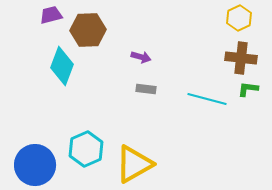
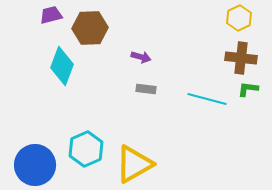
brown hexagon: moved 2 px right, 2 px up
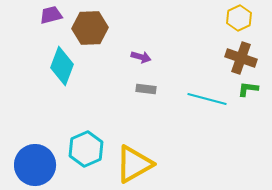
brown cross: rotated 12 degrees clockwise
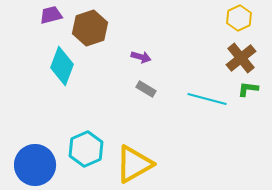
brown hexagon: rotated 16 degrees counterclockwise
brown cross: rotated 32 degrees clockwise
gray rectangle: rotated 24 degrees clockwise
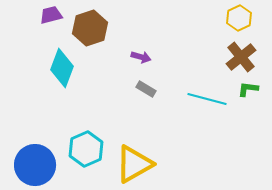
brown cross: moved 1 px up
cyan diamond: moved 2 px down
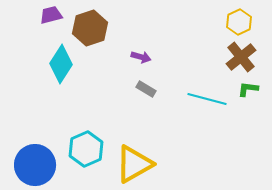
yellow hexagon: moved 4 px down
cyan diamond: moved 1 px left, 4 px up; rotated 12 degrees clockwise
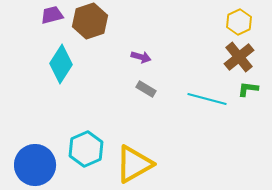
purple trapezoid: moved 1 px right
brown hexagon: moved 7 px up
brown cross: moved 2 px left
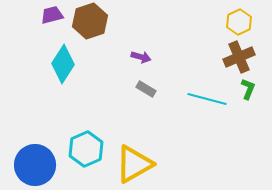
brown cross: rotated 16 degrees clockwise
cyan diamond: moved 2 px right
green L-shape: rotated 105 degrees clockwise
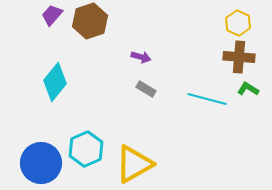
purple trapezoid: rotated 35 degrees counterclockwise
yellow hexagon: moved 1 px left, 1 px down; rotated 10 degrees counterclockwise
brown cross: rotated 28 degrees clockwise
cyan diamond: moved 8 px left, 18 px down; rotated 6 degrees clockwise
green L-shape: rotated 80 degrees counterclockwise
blue circle: moved 6 px right, 2 px up
